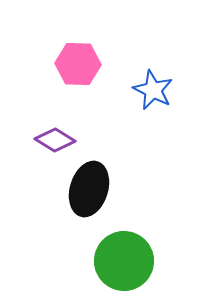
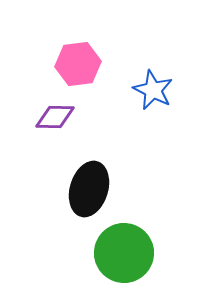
pink hexagon: rotated 9 degrees counterclockwise
purple diamond: moved 23 px up; rotated 30 degrees counterclockwise
green circle: moved 8 px up
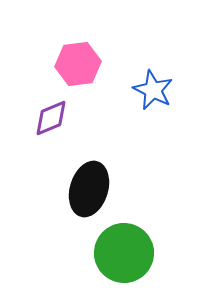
purple diamond: moved 4 px left, 1 px down; rotated 24 degrees counterclockwise
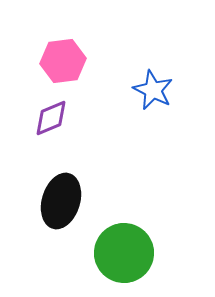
pink hexagon: moved 15 px left, 3 px up
black ellipse: moved 28 px left, 12 px down
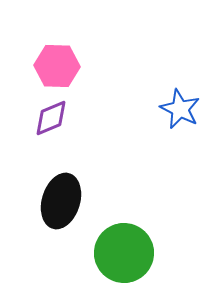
pink hexagon: moved 6 px left, 5 px down; rotated 9 degrees clockwise
blue star: moved 27 px right, 19 px down
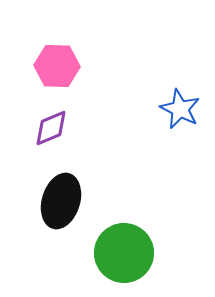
purple diamond: moved 10 px down
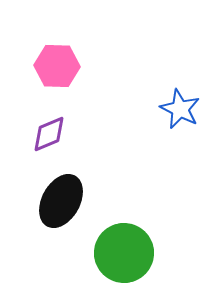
purple diamond: moved 2 px left, 6 px down
black ellipse: rotated 12 degrees clockwise
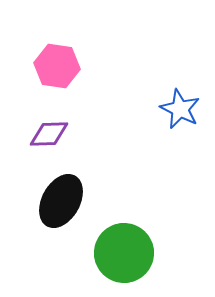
pink hexagon: rotated 6 degrees clockwise
purple diamond: rotated 21 degrees clockwise
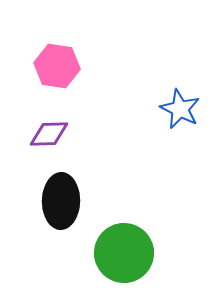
black ellipse: rotated 28 degrees counterclockwise
